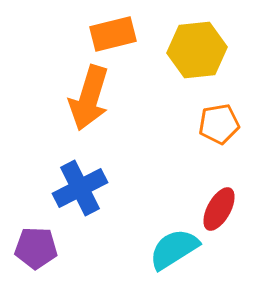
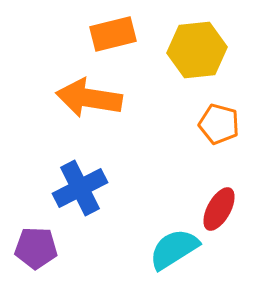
orange arrow: rotated 82 degrees clockwise
orange pentagon: rotated 24 degrees clockwise
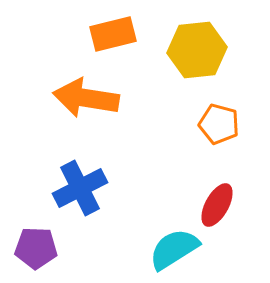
orange arrow: moved 3 px left
red ellipse: moved 2 px left, 4 px up
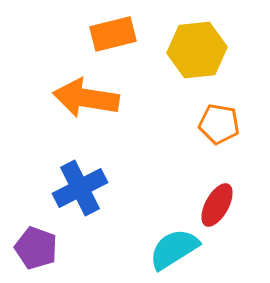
orange pentagon: rotated 6 degrees counterclockwise
purple pentagon: rotated 18 degrees clockwise
